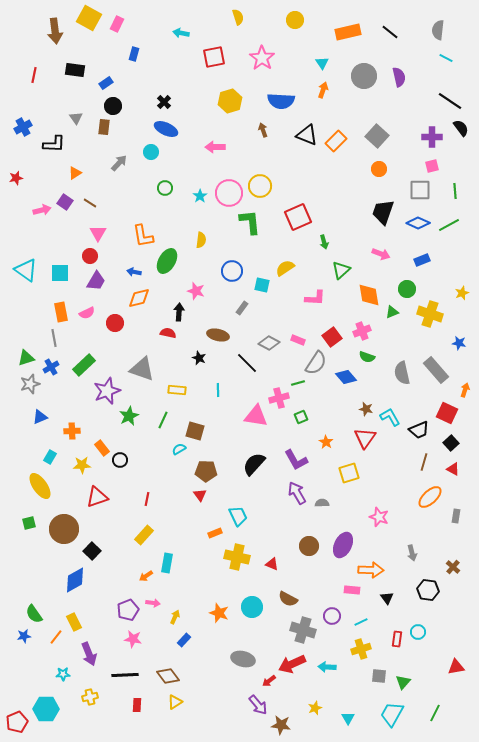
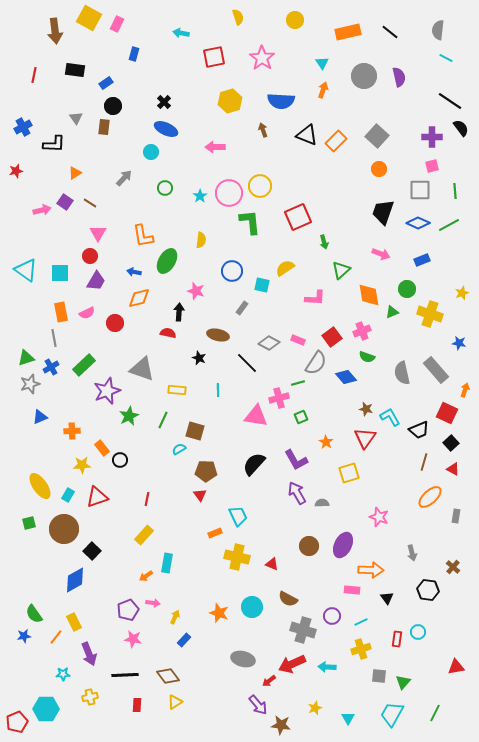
gray arrow at (119, 163): moved 5 px right, 15 px down
red star at (16, 178): moved 7 px up
cyan rectangle at (50, 457): moved 18 px right, 38 px down
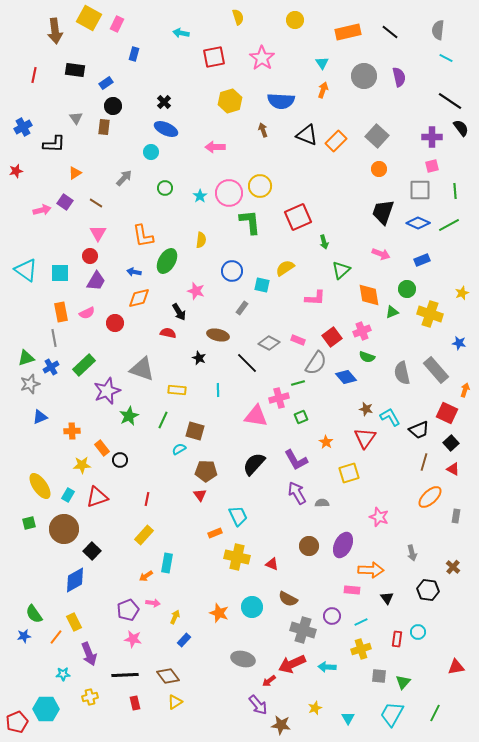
brown line at (90, 203): moved 6 px right
black arrow at (179, 312): rotated 144 degrees clockwise
red rectangle at (137, 705): moved 2 px left, 2 px up; rotated 16 degrees counterclockwise
